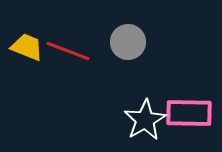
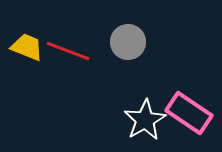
pink rectangle: rotated 33 degrees clockwise
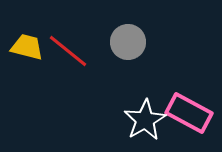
yellow trapezoid: rotated 8 degrees counterclockwise
red line: rotated 18 degrees clockwise
pink rectangle: rotated 6 degrees counterclockwise
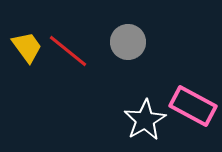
yellow trapezoid: rotated 40 degrees clockwise
pink rectangle: moved 4 px right, 7 px up
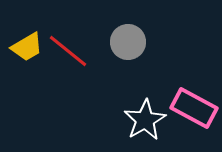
yellow trapezoid: rotated 96 degrees clockwise
pink rectangle: moved 1 px right, 2 px down
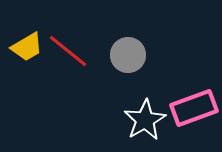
gray circle: moved 13 px down
pink rectangle: rotated 48 degrees counterclockwise
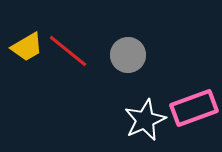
white star: rotated 6 degrees clockwise
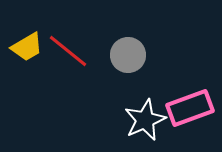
pink rectangle: moved 4 px left
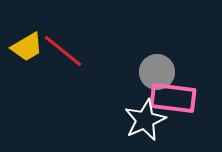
red line: moved 5 px left
gray circle: moved 29 px right, 17 px down
pink rectangle: moved 17 px left, 10 px up; rotated 27 degrees clockwise
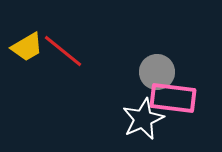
white star: moved 2 px left, 1 px up
